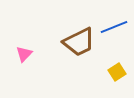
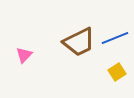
blue line: moved 1 px right, 11 px down
pink triangle: moved 1 px down
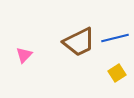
blue line: rotated 8 degrees clockwise
yellow square: moved 1 px down
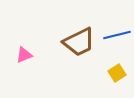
blue line: moved 2 px right, 3 px up
pink triangle: rotated 24 degrees clockwise
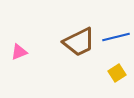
blue line: moved 1 px left, 2 px down
pink triangle: moved 5 px left, 3 px up
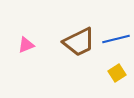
blue line: moved 2 px down
pink triangle: moved 7 px right, 7 px up
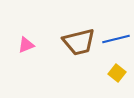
brown trapezoid: rotated 12 degrees clockwise
yellow square: rotated 18 degrees counterclockwise
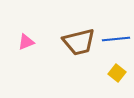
blue line: rotated 8 degrees clockwise
pink triangle: moved 3 px up
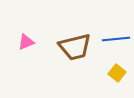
brown trapezoid: moved 4 px left, 5 px down
